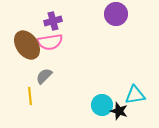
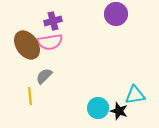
cyan circle: moved 4 px left, 3 px down
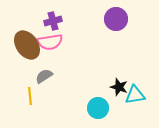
purple circle: moved 5 px down
gray semicircle: rotated 12 degrees clockwise
black star: moved 24 px up
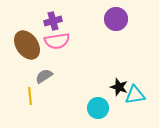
pink semicircle: moved 7 px right, 1 px up
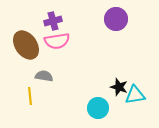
brown ellipse: moved 1 px left
gray semicircle: rotated 42 degrees clockwise
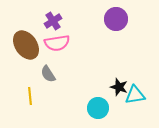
purple cross: rotated 18 degrees counterclockwise
pink semicircle: moved 2 px down
gray semicircle: moved 4 px right, 2 px up; rotated 132 degrees counterclockwise
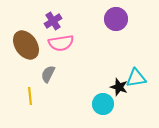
pink semicircle: moved 4 px right
gray semicircle: rotated 60 degrees clockwise
cyan triangle: moved 1 px right, 17 px up
cyan circle: moved 5 px right, 4 px up
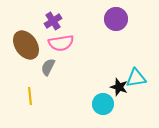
gray semicircle: moved 7 px up
